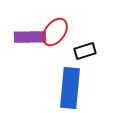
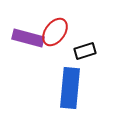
purple rectangle: moved 2 px left, 1 px down; rotated 16 degrees clockwise
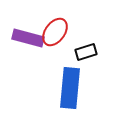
black rectangle: moved 1 px right, 1 px down
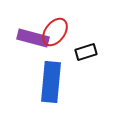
purple rectangle: moved 5 px right
blue rectangle: moved 19 px left, 6 px up
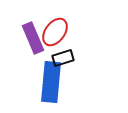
purple rectangle: rotated 52 degrees clockwise
black rectangle: moved 23 px left, 6 px down
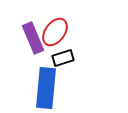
blue rectangle: moved 5 px left, 6 px down
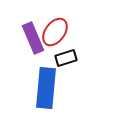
black rectangle: moved 3 px right
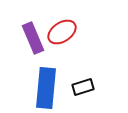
red ellipse: moved 7 px right; rotated 20 degrees clockwise
black rectangle: moved 17 px right, 29 px down
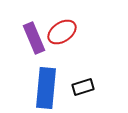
purple rectangle: moved 1 px right
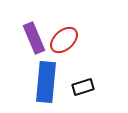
red ellipse: moved 2 px right, 8 px down; rotated 8 degrees counterclockwise
blue rectangle: moved 6 px up
